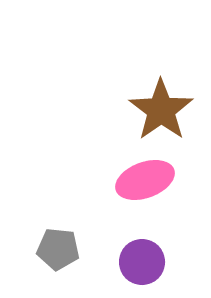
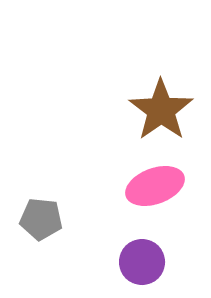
pink ellipse: moved 10 px right, 6 px down
gray pentagon: moved 17 px left, 30 px up
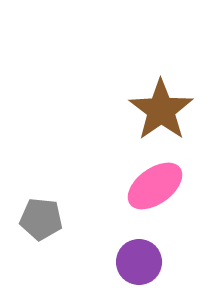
pink ellipse: rotated 16 degrees counterclockwise
purple circle: moved 3 px left
